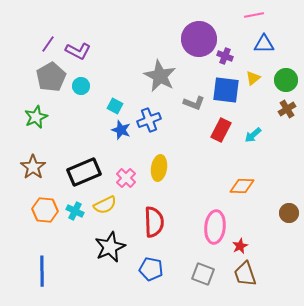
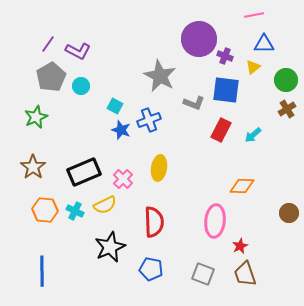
yellow triangle: moved 11 px up
pink cross: moved 3 px left, 1 px down
pink ellipse: moved 6 px up
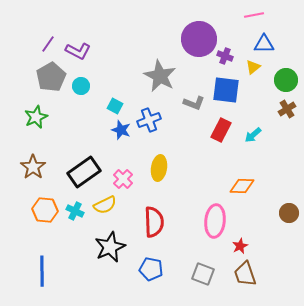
black rectangle: rotated 12 degrees counterclockwise
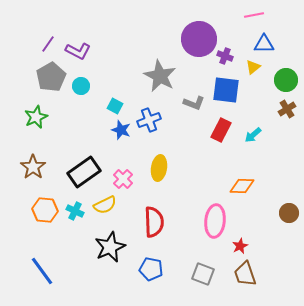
blue line: rotated 36 degrees counterclockwise
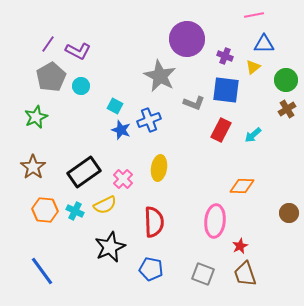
purple circle: moved 12 px left
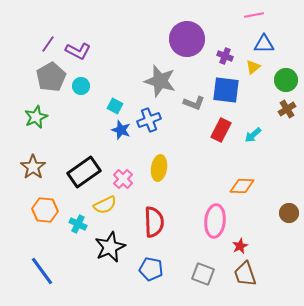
gray star: moved 5 px down; rotated 12 degrees counterclockwise
cyan cross: moved 3 px right, 13 px down
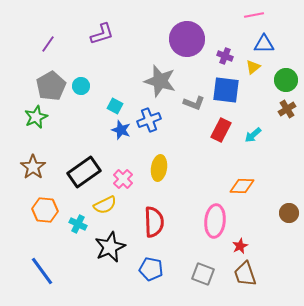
purple L-shape: moved 24 px right, 17 px up; rotated 45 degrees counterclockwise
gray pentagon: moved 9 px down
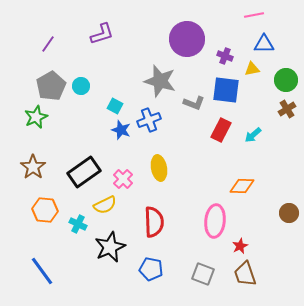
yellow triangle: moved 1 px left, 2 px down; rotated 28 degrees clockwise
yellow ellipse: rotated 20 degrees counterclockwise
